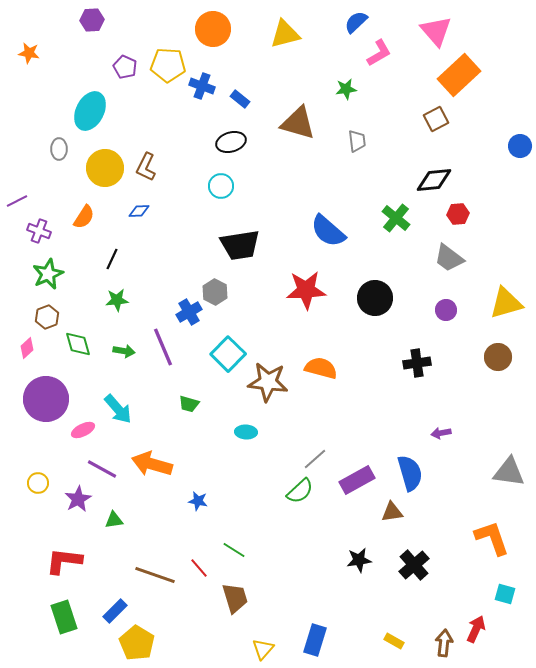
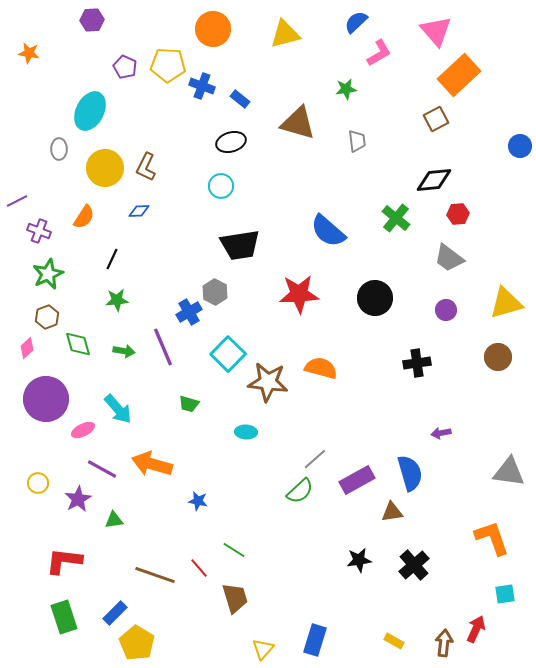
red star at (306, 290): moved 7 px left, 4 px down
cyan square at (505, 594): rotated 25 degrees counterclockwise
blue rectangle at (115, 611): moved 2 px down
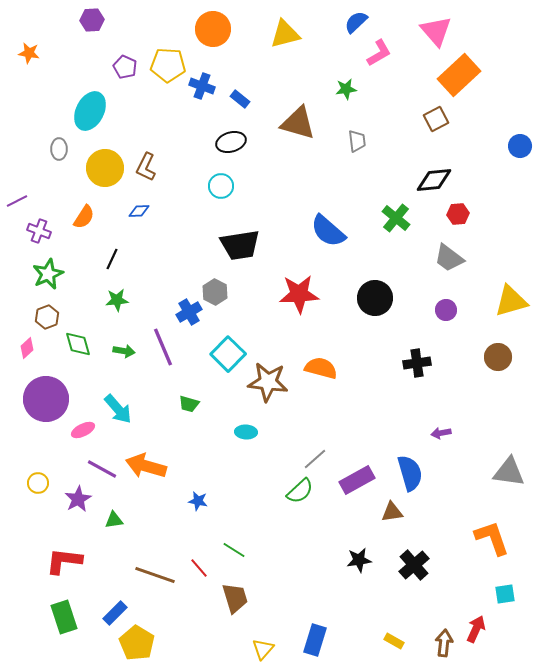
yellow triangle at (506, 303): moved 5 px right, 2 px up
orange arrow at (152, 464): moved 6 px left, 2 px down
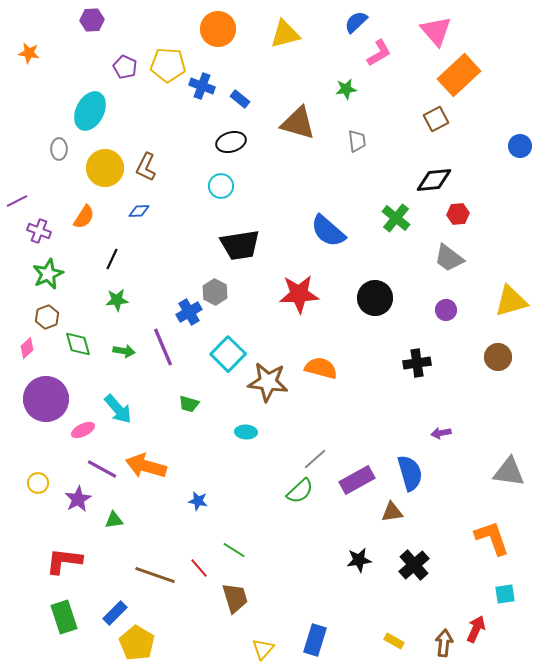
orange circle at (213, 29): moved 5 px right
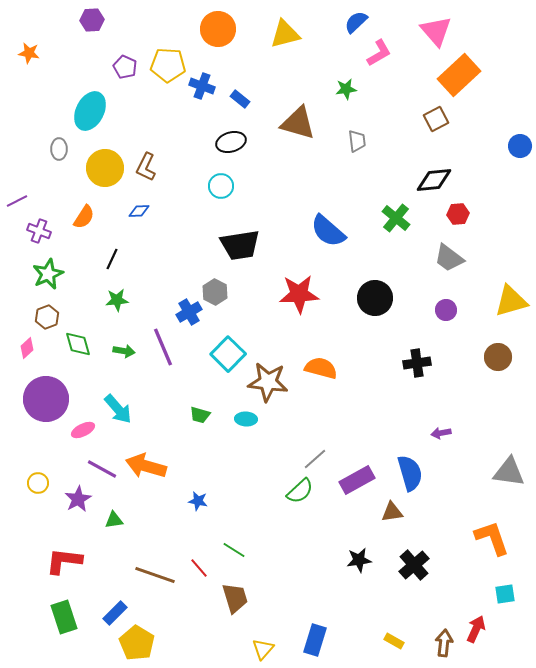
green trapezoid at (189, 404): moved 11 px right, 11 px down
cyan ellipse at (246, 432): moved 13 px up
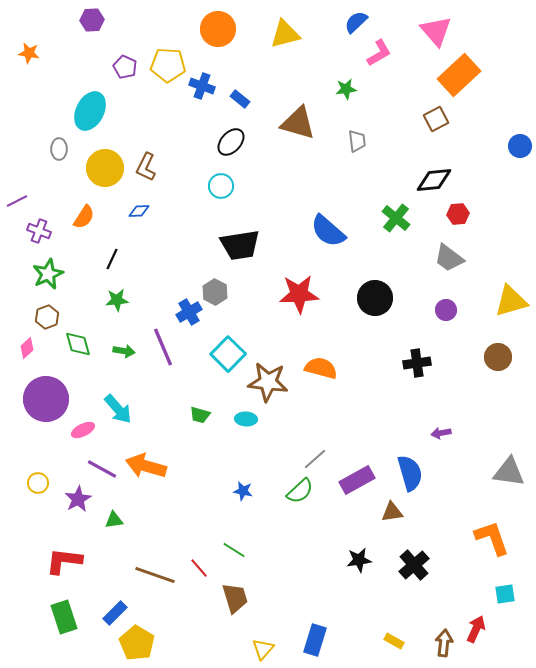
black ellipse at (231, 142): rotated 32 degrees counterclockwise
blue star at (198, 501): moved 45 px right, 10 px up
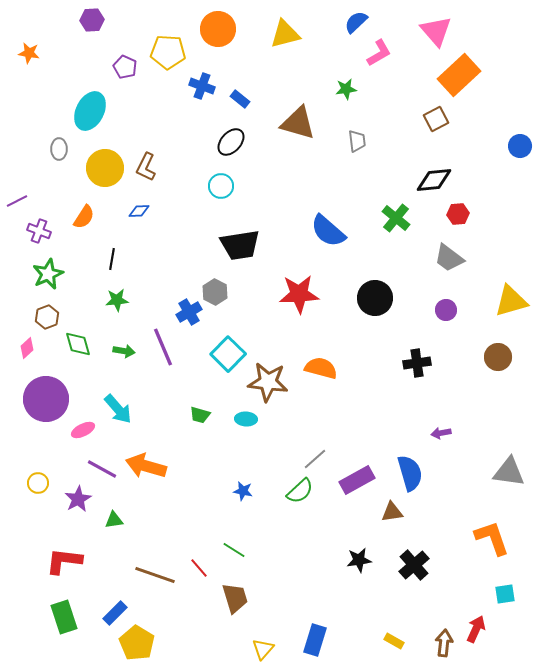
yellow pentagon at (168, 65): moved 13 px up
black line at (112, 259): rotated 15 degrees counterclockwise
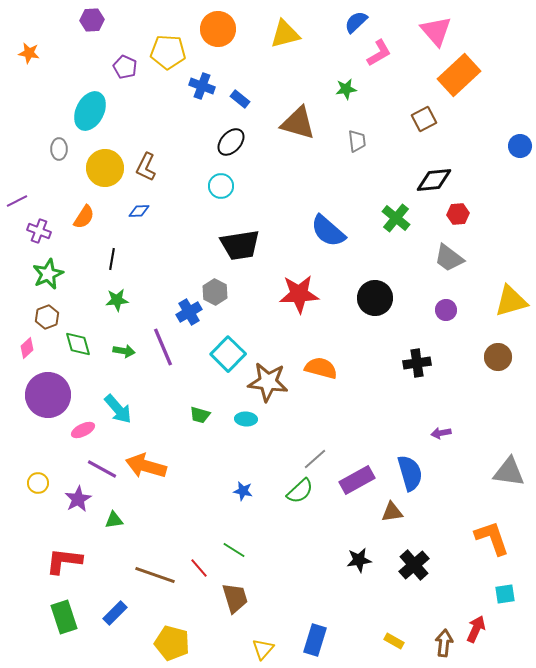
brown square at (436, 119): moved 12 px left
purple circle at (46, 399): moved 2 px right, 4 px up
yellow pentagon at (137, 643): moved 35 px right; rotated 16 degrees counterclockwise
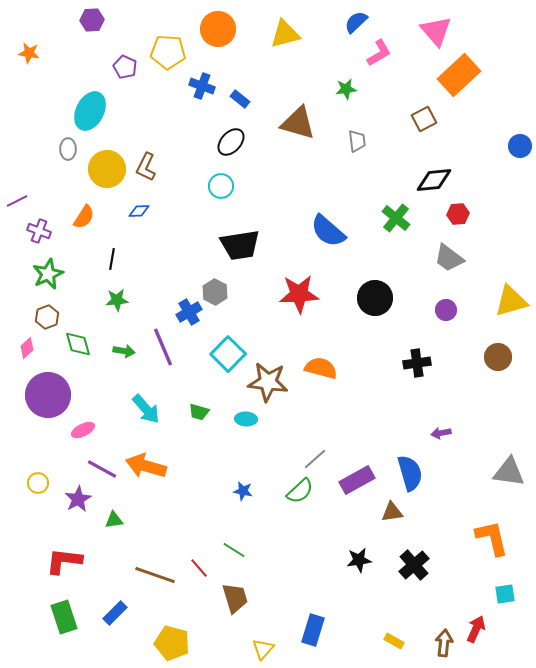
gray ellipse at (59, 149): moved 9 px right
yellow circle at (105, 168): moved 2 px right, 1 px down
cyan arrow at (118, 409): moved 28 px right
green trapezoid at (200, 415): moved 1 px left, 3 px up
orange L-shape at (492, 538): rotated 6 degrees clockwise
blue rectangle at (315, 640): moved 2 px left, 10 px up
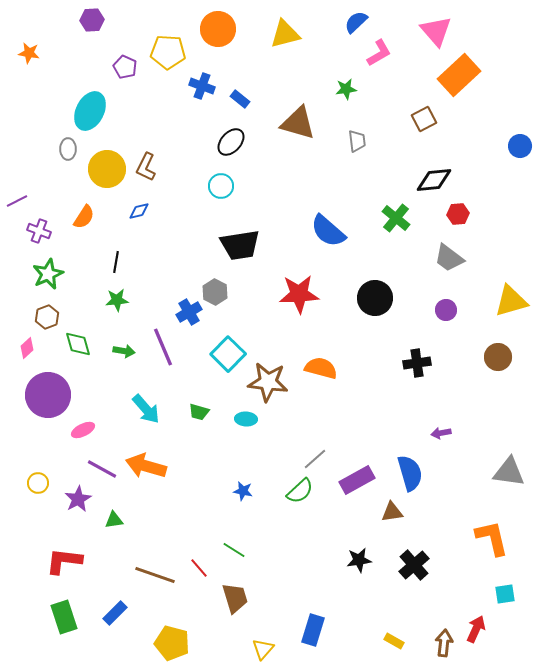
blue diamond at (139, 211): rotated 10 degrees counterclockwise
black line at (112, 259): moved 4 px right, 3 px down
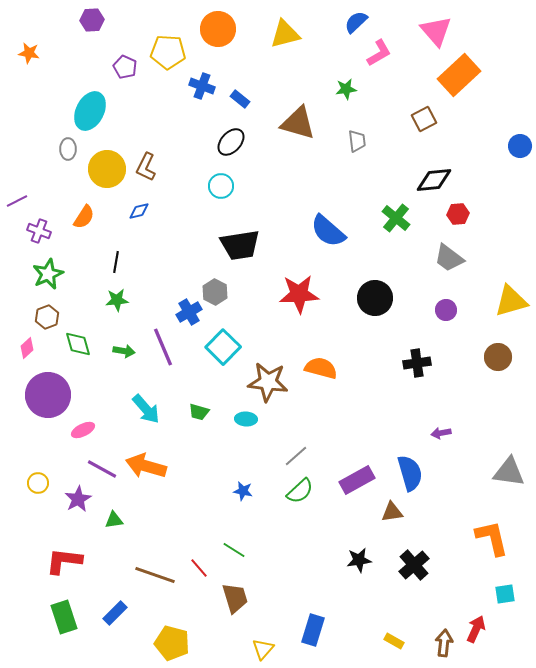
cyan square at (228, 354): moved 5 px left, 7 px up
gray line at (315, 459): moved 19 px left, 3 px up
